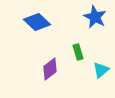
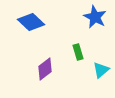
blue diamond: moved 6 px left
purple diamond: moved 5 px left
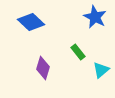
green rectangle: rotated 21 degrees counterclockwise
purple diamond: moved 2 px left, 1 px up; rotated 35 degrees counterclockwise
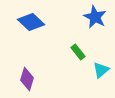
purple diamond: moved 16 px left, 11 px down
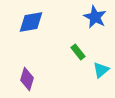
blue diamond: rotated 52 degrees counterclockwise
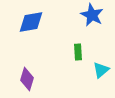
blue star: moved 3 px left, 2 px up
green rectangle: rotated 35 degrees clockwise
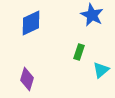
blue diamond: moved 1 px down; rotated 16 degrees counterclockwise
green rectangle: moved 1 px right; rotated 21 degrees clockwise
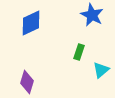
purple diamond: moved 3 px down
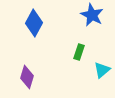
blue diamond: moved 3 px right; rotated 36 degrees counterclockwise
cyan triangle: moved 1 px right
purple diamond: moved 5 px up
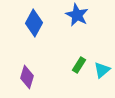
blue star: moved 15 px left
green rectangle: moved 13 px down; rotated 14 degrees clockwise
